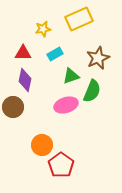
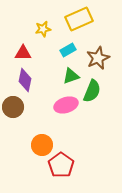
cyan rectangle: moved 13 px right, 4 px up
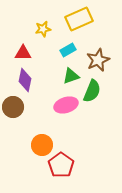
brown star: moved 2 px down
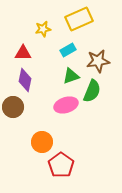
brown star: moved 1 px down; rotated 15 degrees clockwise
orange circle: moved 3 px up
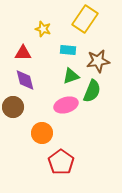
yellow rectangle: moved 6 px right; rotated 32 degrees counterclockwise
yellow star: rotated 28 degrees clockwise
cyan rectangle: rotated 35 degrees clockwise
purple diamond: rotated 25 degrees counterclockwise
orange circle: moved 9 px up
red pentagon: moved 3 px up
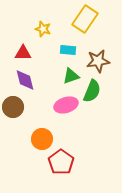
orange circle: moved 6 px down
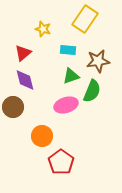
red triangle: rotated 42 degrees counterclockwise
orange circle: moved 3 px up
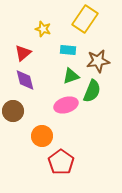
brown circle: moved 4 px down
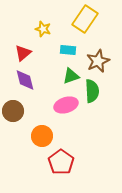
brown star: rotated 15 degrees counterclockwise
green semicircle: rotated 25 degrees counterclockwise
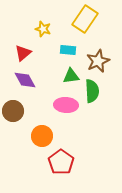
green triangle: rotated 12 degrees clockwise
purple diamond: rotated 15 degrees counterclockwise
pink ellipse: rotated 20 degrees clockwise
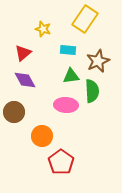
brown circle: moved 1 px right, 1 px down
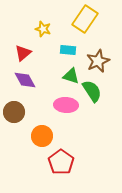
green triangle: rotated 24 degrees clockwise
green semicircle: rotated 30 degrees counterclockwise
